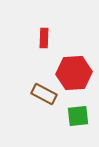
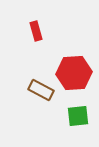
red rectangle: moved 8 px left, 7 px up; rotated 18 degrees counterclockwise
brown rectangle: moved 3 px left, 4 px up
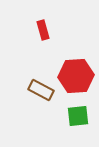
red rectangle: moved 7 px right, 1 px up
red hexagon: moved 2 px right, 3 px down
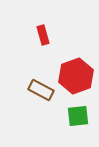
red rectangle: moved 5 px down
red hexagon: rotated 16 degrees counterclockwise
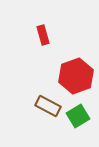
brown rectangle: moved 7 px right, 16 px down
green square: rotated 25 degrees counterclockwise
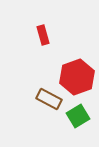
red hexagon: moved 1 px right, 1 px down
brown rectangle: moved 1 px right, 7 px up
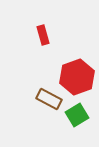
green square: moved 1 px left, 1 px up
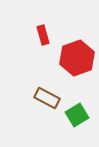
red hexagon: moved 19 px up
brown rectangle: moved 2 px left, 1 px up
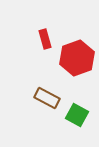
red rectangle: moved 2 px right, 4 px down
green square: rotated 30 degrees counterclockwise
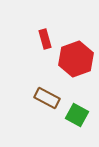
red hexagon: moved 1 px left, 1 px down
